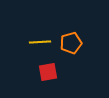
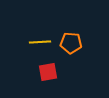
orange pentagon: rotated 20 degrees clockwise
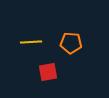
yellow line: moved 9 px left
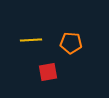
yellow line: moved 2 px up
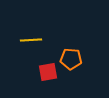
orange pentagon: moved 16 px down
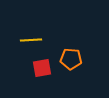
red square: moved 6 px left, 4 px up
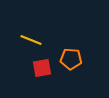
yellow line: rotated 25 degrees clockwise
